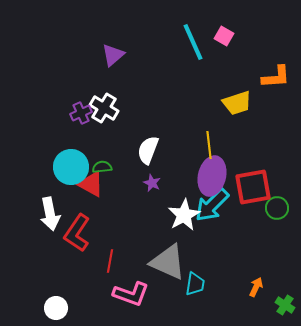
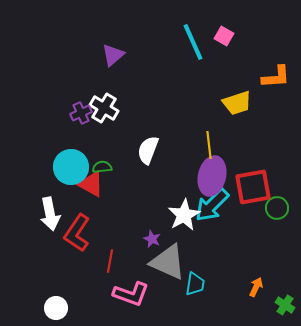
purple star: moved 56 px down
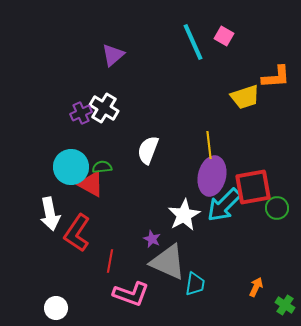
yellow trapezoid: moved 8 px right, 6 px up
cyan arrow: moved 12 px right
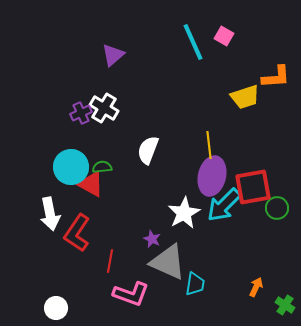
white star: moved 2 px up
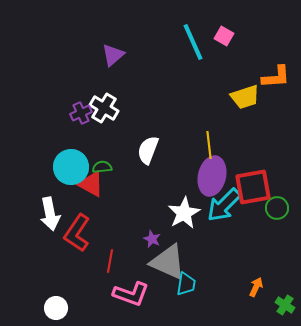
cyan trapezoid: moved 9 px left
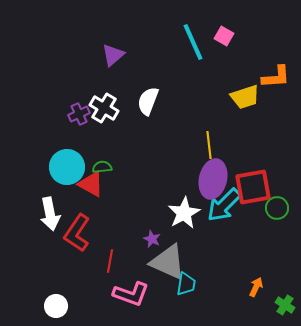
purple cross: moved 2 px left, 1 px down
white semicircle: moved 49 px up
cyan circle: moved 4 px left
purple ellipse: moved 1 px right, 3 px down
white circle: moved 2 px up
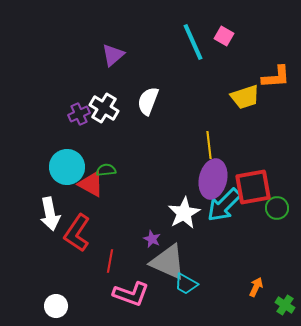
green semicircle: moved 4 px right, 3 px down
cyan trapezoid: rotated 110 degrees clockwise
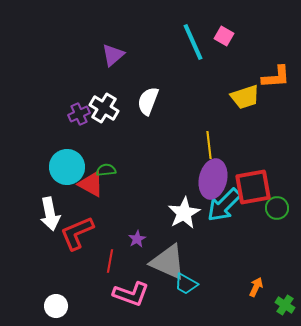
red L-shape: rotated 33 degrees clockwise
purple star: moved 15 px left; rotated 18 degrees clockwise
